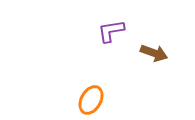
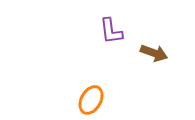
purple L-shape: rotated 88 degrees counterclockwise
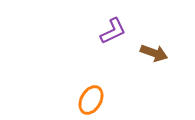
purple L-shape: moved 2 px right; rotated 108 degrees counterclockwise
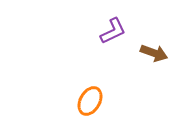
orange ellipse: moved 1 px left, 1 px down
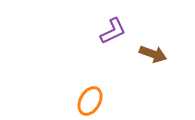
brown arrow: moved 1 px left, 1 px down
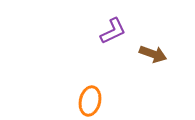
orange ellipse: rotated 16 degrees counterclockwise
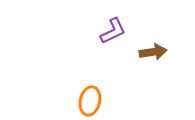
brown arrow: moved 2 px up; rotated 28 degrees counterclockwise
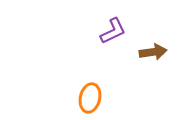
orange ellipse: moved 3 px up
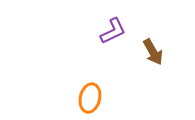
brown arrow: rotated 68 degrees clockwise
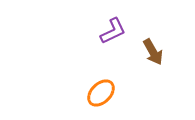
orange ellipse: moved 11 px right, 5 px up; rotated 32 degrees clockwise
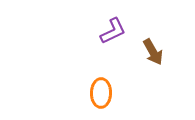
orange ellipse: rotated 44 degrees counterclockwise
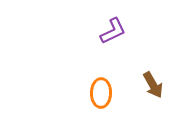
brown arrow: moved 33 px down
